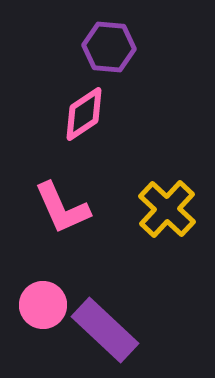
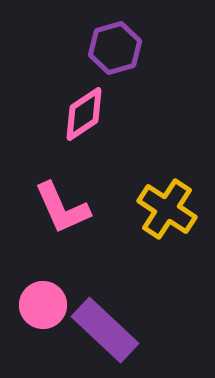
purple hexagon: moved 6 px right, 1 px down; rotated 21 degrees counterclockwise
yellow cross: rotated 10 degrees counterclockwise
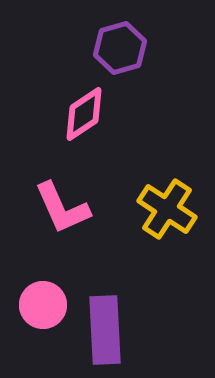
purple hexagon: moved 5 px right
purple rectangle: rotated 44 degrees clockwise
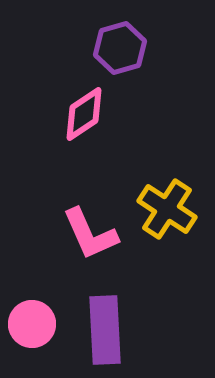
pink L-shape: moved 28 px right, 26 px down
pink circle: moved 11 px left, 19 px down
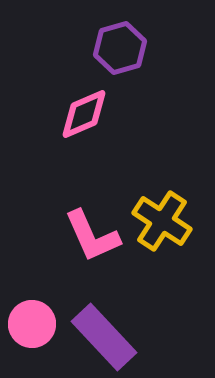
pink diamond: rotated 10 degrees clockwise
yellow cross: moved 5 px left, 12 px down
pink L-shape: moved 2 px right, 2 px down
purple rectangle: moved 1 px left, 7 px down; rotated 40 degrees counterclockwise
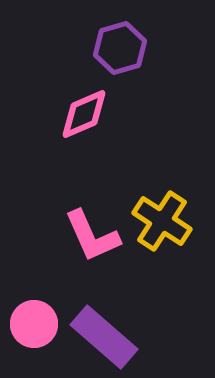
pink circle: moved 2 px right
purple rectangle: rotated 6 degrees counterclockwise
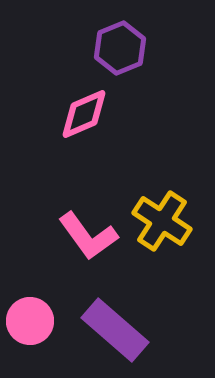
purple hexagon: rotated 6 degrees counterclockwise
pink L-shape: moved 4 px left; rotated 12 degrees counterclockwise
pink circle: moved 4 px left, 3 px up
purple rectangle: moved 11 px right, 7 px up
